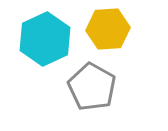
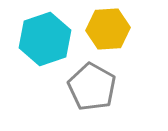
cyan hexagon: rotated 6 degrees clockwise
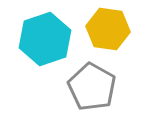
yellow hexagon: rotated 12 degrees clockwise
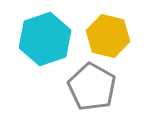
yellow hexagon: moved 7 px down; rotated 6 degrees clockwise
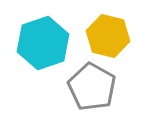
cyan hexagon: moved 2 px left, 4 px down
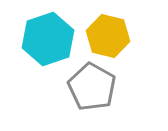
cyan hexagon: moved 5 px right, 4 px up
